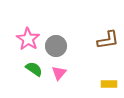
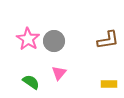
gray circle: moved 2 px left, 5 px up
green semicircle: moved 3 px left, 13 px down
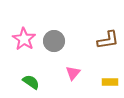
pink star: moved 4 px left
pink triangle: moved 14 px right
yellow rectangle: moved 1 px right, 2 px up
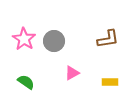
brown L-shape: moved 1 px up
pink triangle: moved 1 px left; rotated 21 degrees clockwise
green semicircle: moved 5 px left
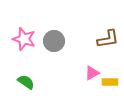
pink star: rotated 15 degrees counterclockwise
pink triangle: moved 20 px right
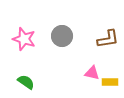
gray circle: moved 8 px right, 5 px up
pink triangle: rotated 42 degrees clockwise
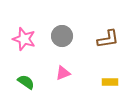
pink triangle: moved 29 px left; rotated 35 degrees counterclockwise
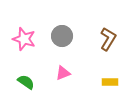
brown L-shape: rotated 50 degrees counterclockwise
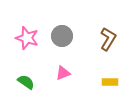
pink star: moved 3 px right, 1 px up
